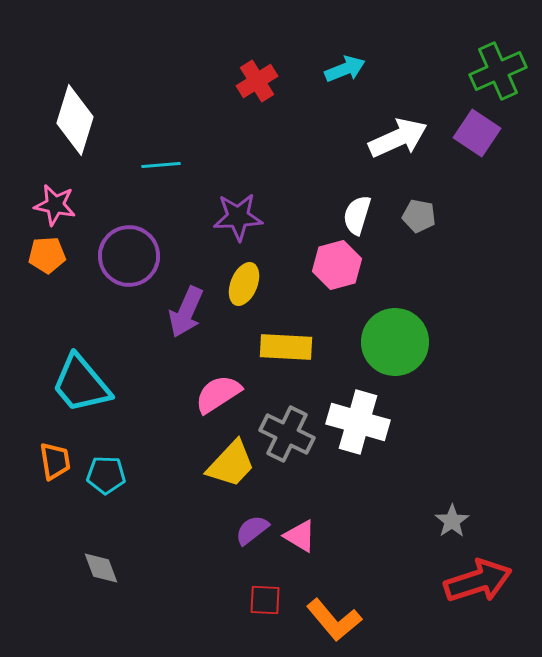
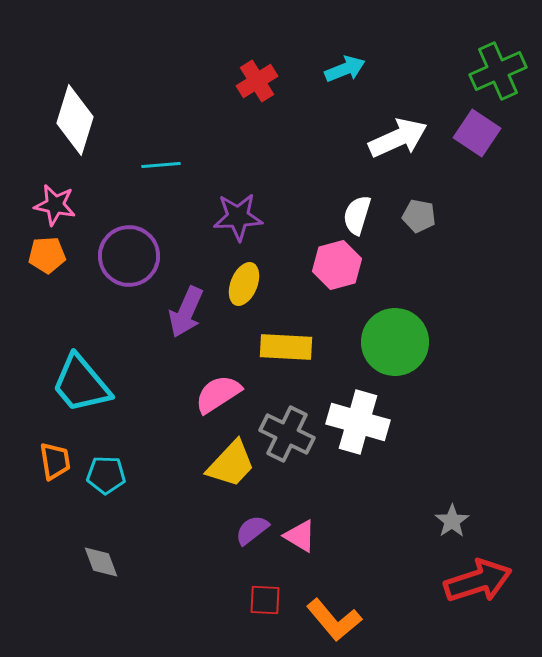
gray diamond: moved 6 px up
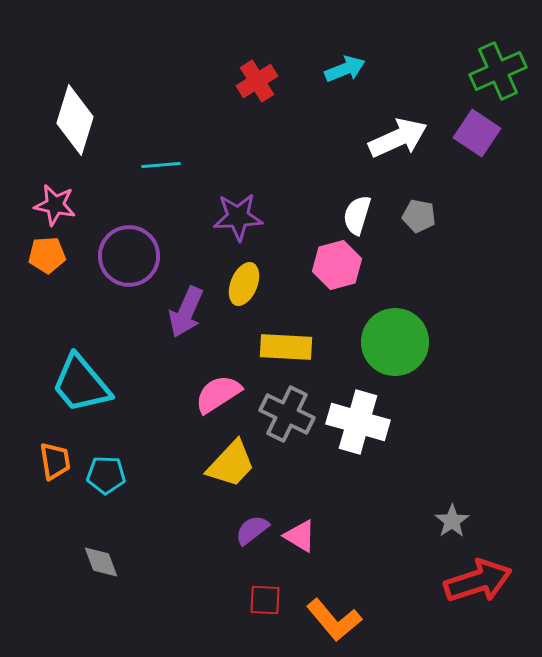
gray cross: moved 20 px up
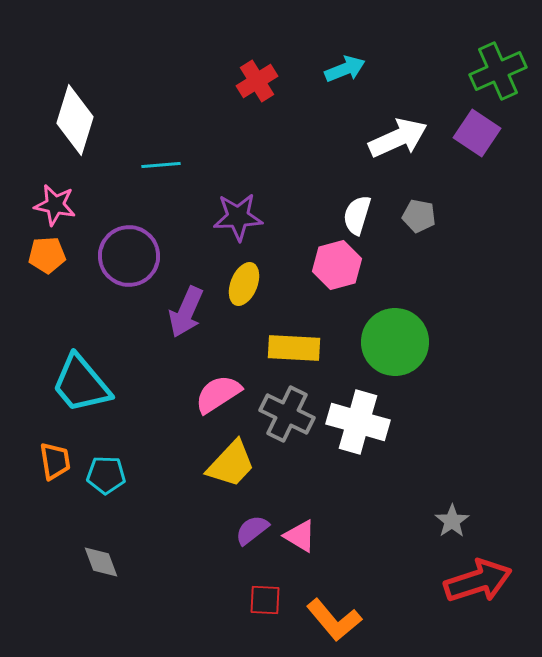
yellow rectangle: moved 8 px right, 1 px down
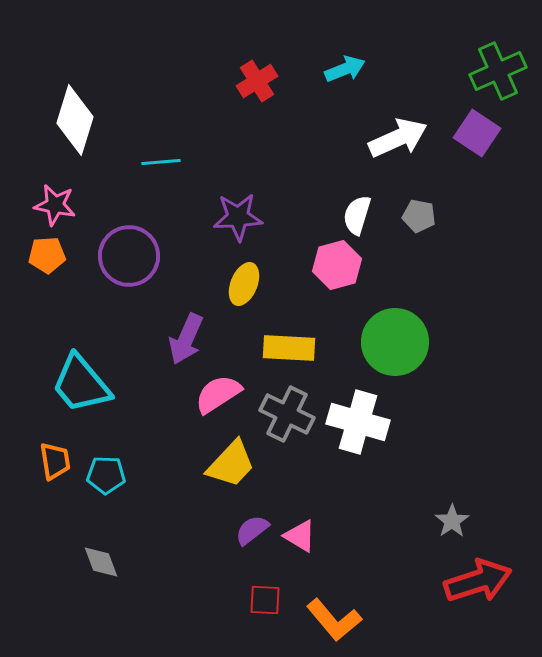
cyan line: moved 3 px up
purple arrow: moved 27 px down
yellow rectangle: moved 5 px left
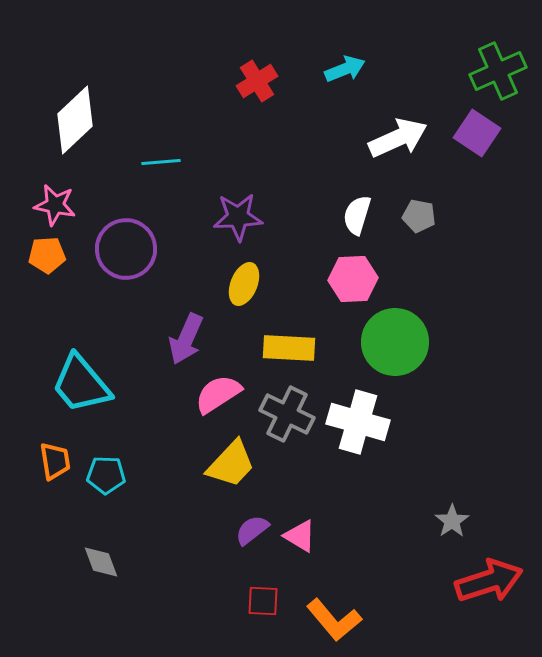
white diamond: rotated 30 degrees clockwise
purple circle: moved 3 px left, 7 px up
pink hexagon: moved 16 px right, 14 px down; rotated 12 degrees clockwise
red arrow: moved 11 px right
red square: moved 2 px left, 1 px down
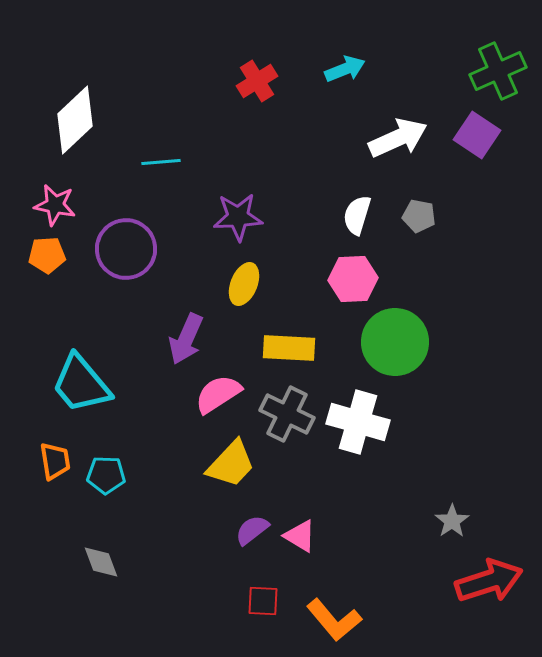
purple square: moved 2 px down
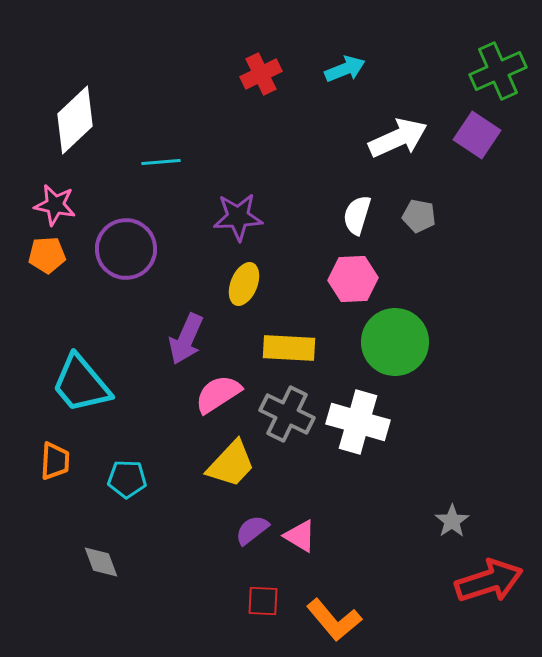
red cross: moved 4 px right, 7 px up; rotated 6 degrees clockwise
orange trapezoid: rotated 12 degrees clockwise
cyan pentagon: moved 21 px right, 4 px down
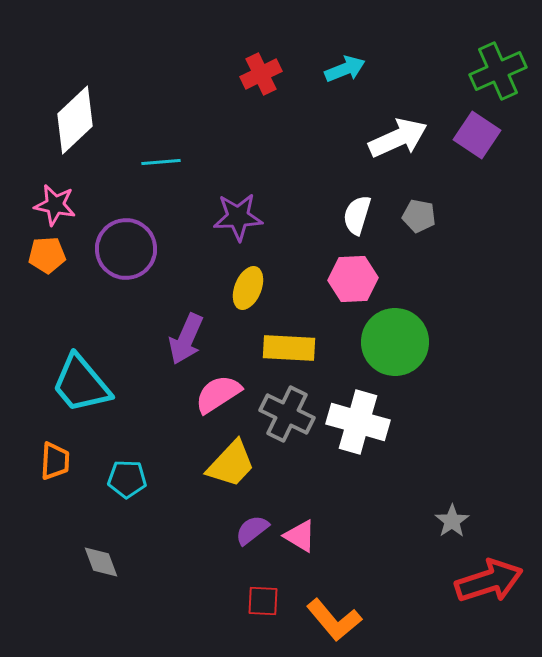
yellow ellipse: moved 4 px right, 4 px down
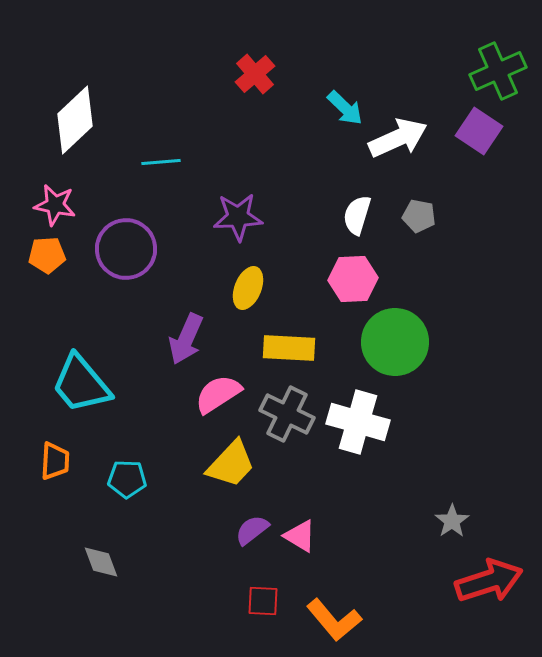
cyan arrow: moved 39 px down; rotated 66 degrees clockwise
red cross: moved 6 px left; rotated 15 degrees counterclockwise
purple square: moved 2 px right, 4 px up
